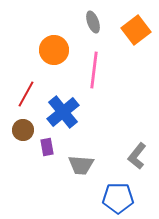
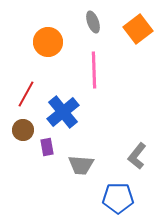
orange square: moved 2 px right, 1 px up
orange circle: moved 6 px left, 8 px up
pink line: rotated 9 degrees counterclockwise
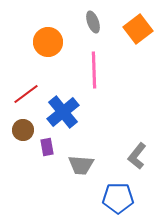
red line: rotated 24 degrees clockwise
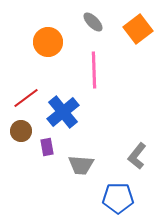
gray ellipse: rotated 25 degrees counterclockwise
red line: moved 4 px down
brown circle: moved 2 px left, 1 px down
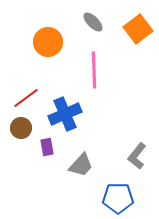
blue cross: moved 2 px right, 2 px down; rotated 16 degrees clockwise
brown circle: moved 3 px up
gray trapezoid: rotated 52 degrees counterclockwise
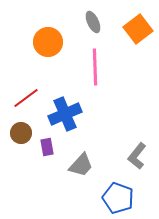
gray ellipse: rotated 20 degrees clockwise
pink line: moved 1 px right, 3 px up
brown circle: moved 5 px down
blue pentagon: rotated 20 degrees clockwise
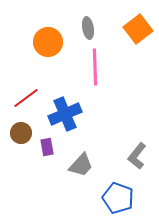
gray ellipse: moved 5 px left, 6 px down; rotated 15 degrees clockwise
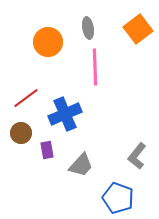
purple rectangle: moved 3 px down
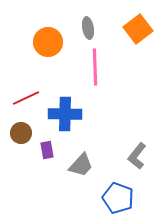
red line: rotated 12 degrees clockwise
blue cross: rotated 24 degrees clockwise
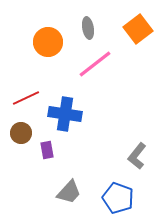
pink line: moved 3 px up; rotated 54 degrees clockwise
blue cross: rotated 8 degrees clockwise
gray trapezoid: moved 12 px left, 27 px down
